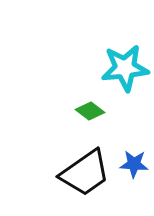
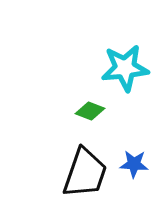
green diamond: rotated 16 degrees counterclockwise
black trapezoid: rotated 36 degrees counterclockwise
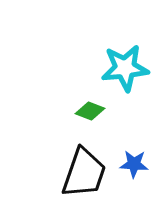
black trapezoid: moved 1 px left
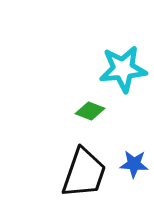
cyan star: moved 2 px left, 1 px down
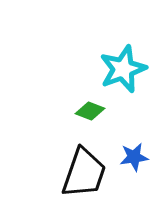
cyan star: rotated 15 degrees counterclockwise
blue star: moved 7 px up; rotated 12 degrees counterclockwise
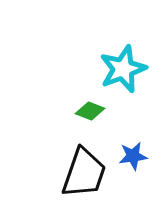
blue star: moved 1 px left, 1 px up
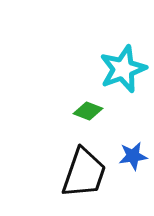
green diamond: moved 2 px left
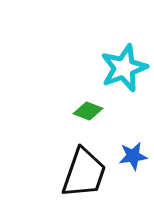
cyan star: moved 1 px right, 1 px up
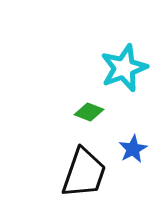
green diamond: moved 1 px right, 1 px down
blue star: moved 7 px up; rotated 20 degrees counterclockwise
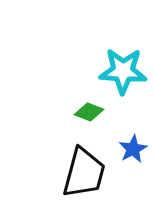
cyan star: moved 1 px left, 3 px down; rotated 24 degrees clockwise
black trapezoid: rotated 4 degrees counterclockwise
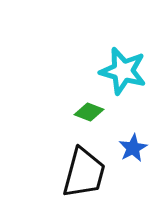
cyan star: rotated 12 degrees clockwise
blue star: moved 1 px up
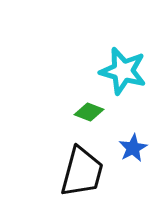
black trapezoid: moved 2 px left, 1 px up
